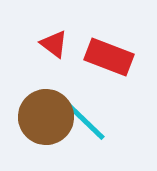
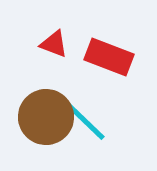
red triangle: rotated 16 degrees counterclockwise
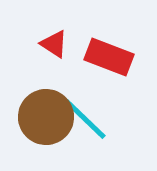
red triangle: rotated 12 degrees clockwise
cyan line: moved 1 px right, 1 px up
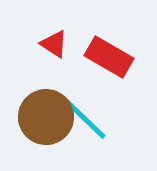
red rectangle: rotated 9 degrees clockwise
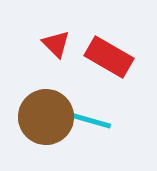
red triangle: moved 2 px right; rotated 12 degrees clockwise
cyan line: rotated 28 degrees counterclockwise
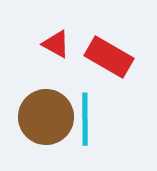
red triangle: rotated 16 degrees counterclockwise
cyan line: rotated 74 degrees clockwise
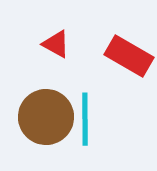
red rectangle: moved 20 px right, 1 px up
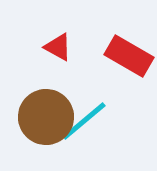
red triangle: moved 2 px right, 3 px down
cyan line: moved 1 px left, 2 px down; rotated 50 degrees clockwise
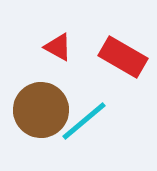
red rectangle: moved 6 px left, 1 px down
brown circle: moved 5 px left, 7 px up
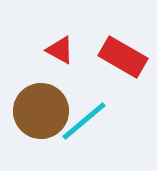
red triangle: moved 2 px right, 3 px down
brown circle: moved 1 px down
